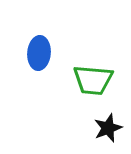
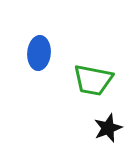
green trapezoid: rotated 6 degrees clockwise
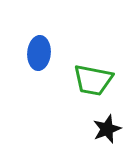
black star: moved 1 px left, 1 px down
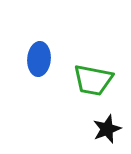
blue ellipse: moved 6 px down
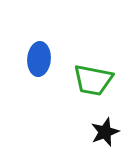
black star: moved 2 px left, 3 px down
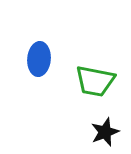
green trapezoid: moved 2 px right, 1 px down
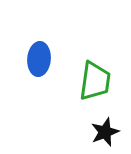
green trapezoid: rotated 93 degrees counterclockwise
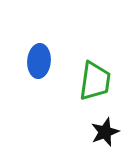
blue ellipse: moved 2 px down
